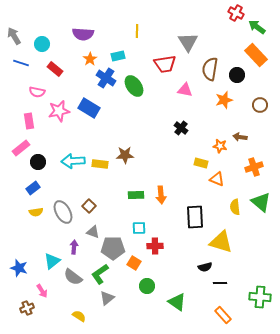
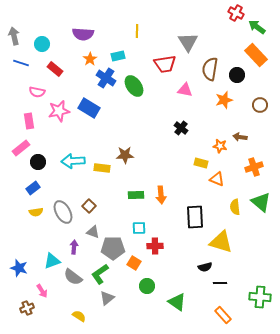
gray arrow at (14, 36): rotated 18 degrees clockwise
yellow rectangle at (100, 164): moved 2 px right, 4 px down
cyan triangle at (52, 261): rotated 18 degrees clockwise
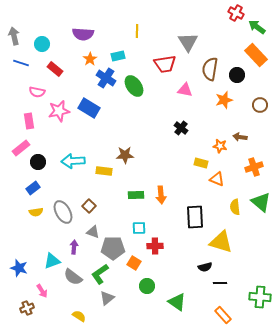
yellow rectangle at (102, 168): moved 2 px right, 3 px down
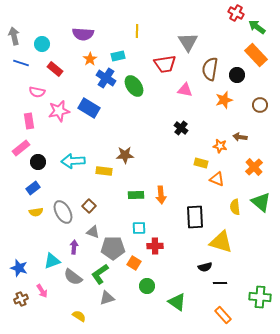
orange cross at (254, 167): rotated 24 degrees counterclockwise
gray triangle at (107, 298): rotated 21 degrees clockwise
brown cross at (27, 308): moved 6 px left, 9 px up
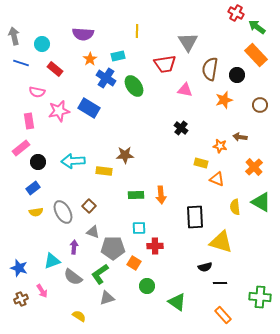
green triangle at (261, 202): rotated 10 degrees counterclockwise
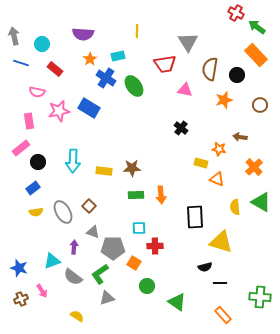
orange star at (220, 146): moved 1 px left, 3 px down
brown star at (125, 155): moved 7 px right, 13 px down
cyan arrow at (73, 161): rotated 85 degrees counterclockwise
yellow semicircle at (79, 316): moved 2 px left
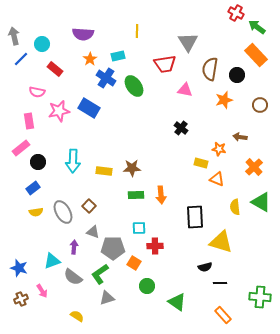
blue line at (21, 63): moved 4 px up; rotated 63 degrees counterclockwise
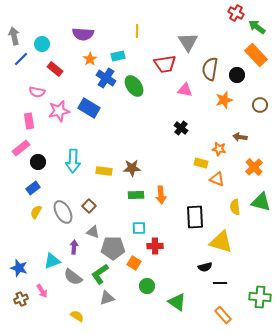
green triangle at (261, 202): rotated 15 degrees counterclockwise
yellow semicircle at (36, 212): rotated 128 degrees clockwise
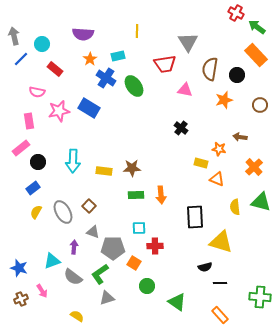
orange rectangle at (223, 315): moved 3 px left
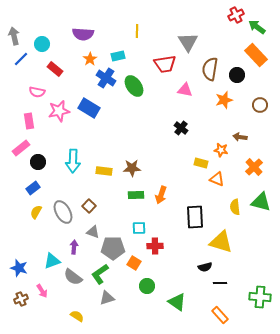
red cross at (236, 13): moved 2 px down; rotated 35 degrees clockwise
orange star at (219, 149): moved 2 px right, 1 px down
orange arrow at (161, 195): rotated 24 degrees clockwise
